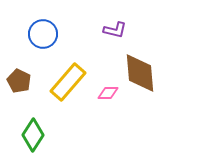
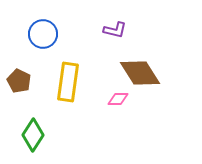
brown diamond: rotated 27 degrees counterclockwise
yellow rectangle: rotated 33 degrees counterclockwise
pink diamond: moved 10 px right, 6 px down
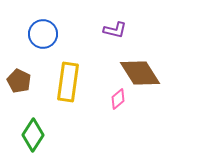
pink diamond: rotated 40 degrees counterclockwise
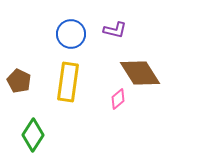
blue circle: moved 28 px right
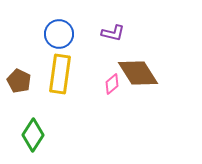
purple L-shape: moved 2 px left, 3 px down
blue circle: moved 12 px left
brown diamond: moved 2 px left
yellow rectangle: moved 8 px left, 8 px up
pink diamond: moved 6 px left, 15 px up
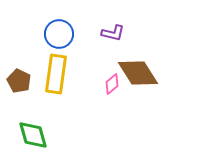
yellow rectangle: moved 4 px left
green diamond: rotated 48 degrees counterclockwise
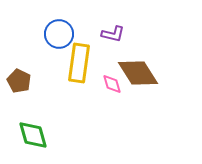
purple L-shape: moved 1 px down
yellow rectangle: moved 23 px right, 11 px up
pink diamond: rotated 65 degrees counterclockwise
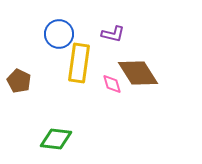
green diamond: moved 23 px right, 4 px down; rotated 68 degrees counterclockwise
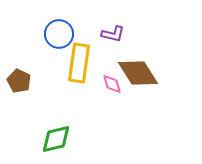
green diamond: rotated 20 degrees counterclockwise
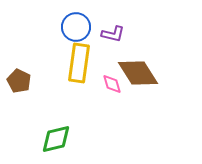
blue circle: moved 17 px right, 7 px up
